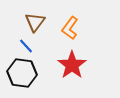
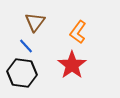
orange L-shape: moved 8 px right, 4 px down
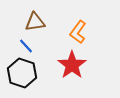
brown triangle: rotated 45 degrees clockwise
black hexagon: rotated 12 degrees clockwise
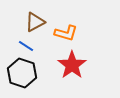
brown triangle: rotated 20 degrees counterclockwise
orange L-shape: moved 12 px left, 1 px down; rotated 110 degrees counterclockwise
blue line: rotated 14 degrees counterclockwise
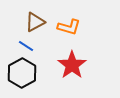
orange L-shape: moved 3 px right, 6 px up
black hexagon: rotated 12 degrees clockwise
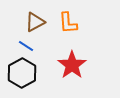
orange L-shape: moved 1 px left, 4 px up; rotated 70 degrees clockwise
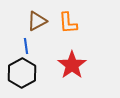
brown triangle: moved 2 px right, 1 px up
blue line: rotated 49 degrees clockwise
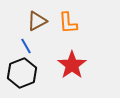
blue line: rotated 21 degrees counterclockwise
black hexagon: rotated 8 degrees clockwise
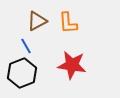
red star: rotated 28 degrees counterclockwise
